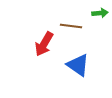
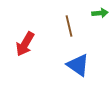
brown line: moved 2 px left; rotated 70 degrees clockwise
red arrow: moved 19 px left
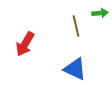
brown line: moved 7 px right
blue triangle: moved 3 px left, 4 px down; rotated 10 degrees counterclockwise
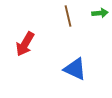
brown line: moved 8 px left, 10 px up
